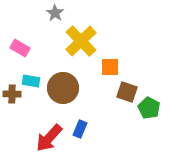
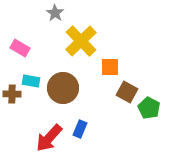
brown square: rotated 10 degrees clockwise
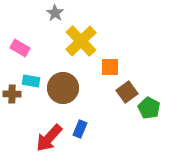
brown square: rotated 25 degrees clockwise
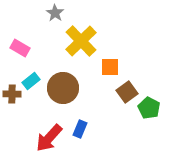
cyan rectangle: rotated 48 degrees counterclockwise
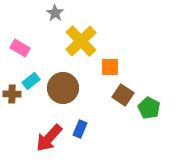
brown square: moved 4 px left, 3 px down; rotated 20 degrees counterclockwise
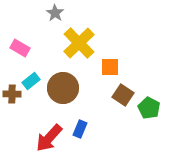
yellow cross: moved 2 px left, 2 px down
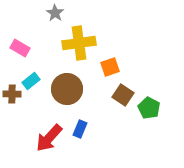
yellow cross: rotated 36 degrees clockwise
orange square: rotated 18 degrees counterclockwise
brown circle: moved 4 px right, 1 px down
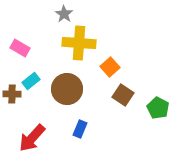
gray star: moved 9 px right, 1 px down
yellow cross: rotated 12 degrees clockwise
orange square: rotated 24 degrees counterclockwise
green pentagon: moved 9 px right
red arrow: moved 17 px left
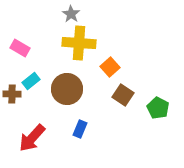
gray star: moved 7 px right
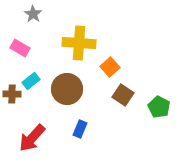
gray star: moved 38 px left
green pentagon: moved 1 px right, 1 px up
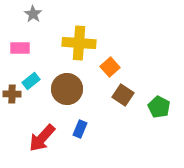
pink rectangle: rotated 30 degrees counterclockwise
red arrow: moved 10 px right
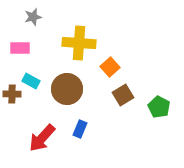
gray star: moved 3 px down; rotated 24 degrees clockwise
cyan rectangle: rotated 66 degrees clockwise
brown square: rotated 25 degrees clockwise
